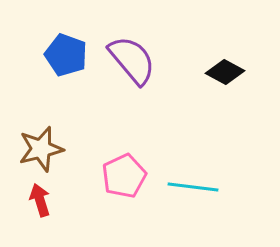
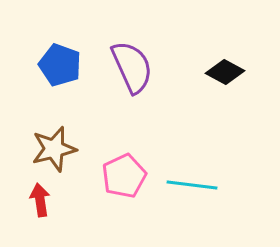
blue pentagon: moved 6 px left, 10 px down
purple semicircle: moved 7 px down; rotated 16 degrees clockwise
brown star: moved 13 px right
cyan line: moved 1 px left, 2 px up
red arrow: rotated 8 degrees clockwise
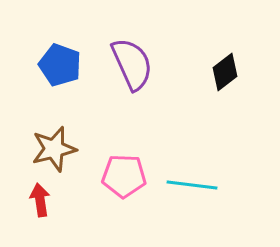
purple semicircle: moved 3 px up
black diamond: rotated 66 degrees counterclockwise
pink pentagon: rotated 27 degrees clockwise
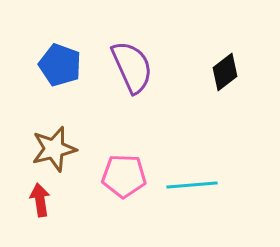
purple semicircle: moved 3 px down
cyan line: rotated 12 degrees counterclockwise
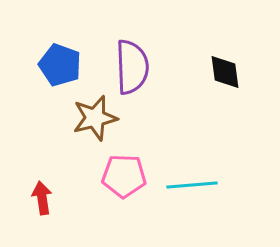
purple semicircle: rotated 22 degrees clockwise
black diamond: rotated 60 degrees counterclockwise
brown star: moved 41 px right, 31 px up
red arrow: moved 2 px right, 2 px up
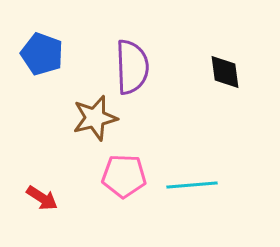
blue pentagon: moved 18 px left, 11 px up
red arrow: rotated 132 degrees clockwise
